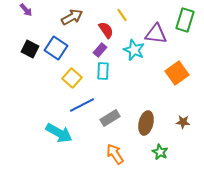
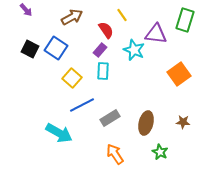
orange square: moved 2 px right, 1 px down
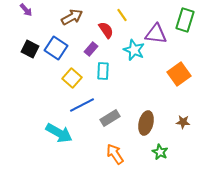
purple rectangle: moved 9 px left, 1 px up
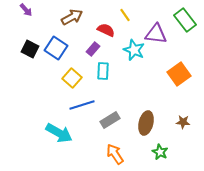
yellow line: moved 3 px right
green rectangle: rotated 55 degrees counterclockwise
red semicircle: rotated 30 degrees counterclockwise
purple rectangle: moved 2 px right
blue line: rotated 10 degrees clockwise
gray rectangle: moved 2 px down
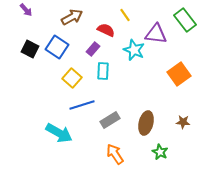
blue square: moved 1 px right, 1 px up
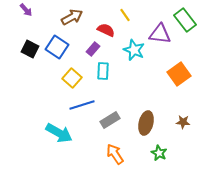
purple triangle: moved 4 px right
green star: moved 1 px left, 1 px down
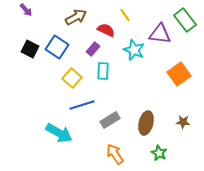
brown arrow: moved 4 px right
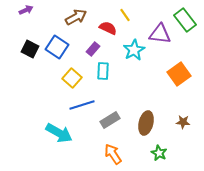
purple arrow: rotated 72 degrees counterclockwise
red semicircle: moved 2 px right, 2 px up
cyan star: rotated 20 degrees clockwise
orange arrow: moved 2 px left
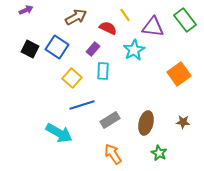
purple triangle: moved 7 px left, 7 px up
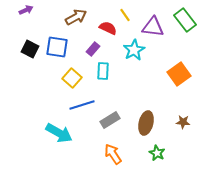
blue square: rotated 25 degrees counterclockwise
green star: moved 2 px left
